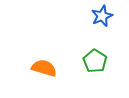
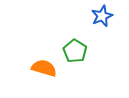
green pentagon: moved 20 px left, 10 px up
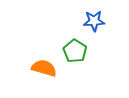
blue star: moved 8 px left, 5 px down; rotated 20 degrees clockwise
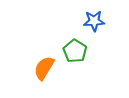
orange semicircle: rotated 75 degrees counterclockwise
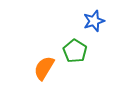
blue star: rotated 15 degrees counterclockwise
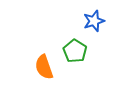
orange semicircle: moved 1 px up; rotated 50 degrees counterclockwise
